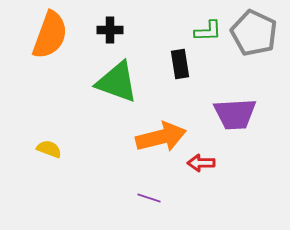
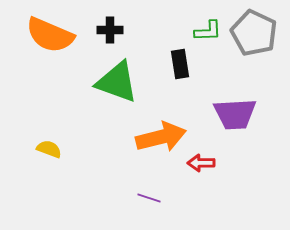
orange semicircle: rotated 93 degrees clockwise
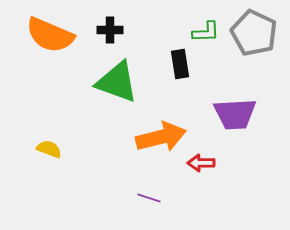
green L-shape: moved 2 px left, 1 px down
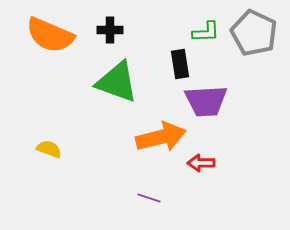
purple trapezoid: moved 29 px left, 13 px up
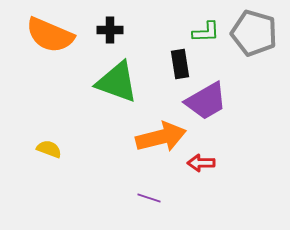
gray pentagon: rotated 9 degrees counterclockwise
purple trapezoid: rotated 27 degrees counterclockwise
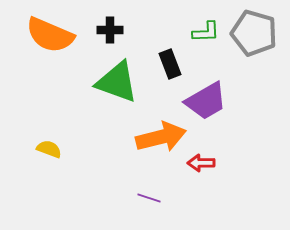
black rectangle: moved 10 px left; rotated 12 degrees counterclockwise
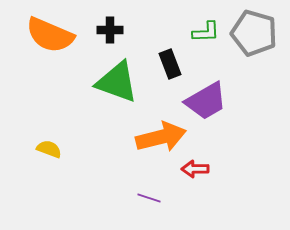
red arrow: moved 6 px left, 6 px down
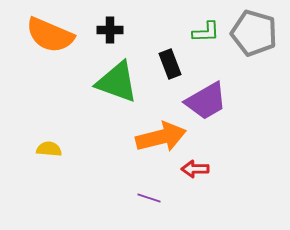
yellow semicircle: rotated 15 degrees counterclockwise
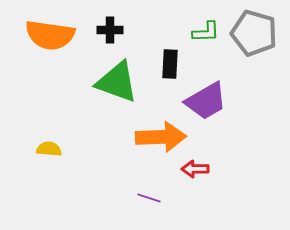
orange semicircle: rotated 15 degrees counterclockwise
black rectangle: rotated 24 degrees clockwise
orange arrow: rotated 12 degrees clockwise
